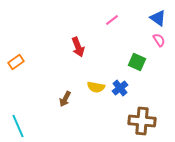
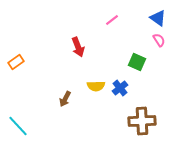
yellow semicircle: moved 1 px up; rotated 12 degrees counterclockwise
brown cross: rotated 8 degrees counterclockwise
cyan line: rotated 20 degrees counterclockwise
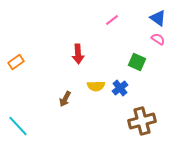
pink semicircle: moved 1 px left, 1 px up; rotated 24 degrees counterclockwise
red arrow: moved 7 px down; rotated 18 degrees clockwise
brown cross: rotated 12 degrees counterclockwise
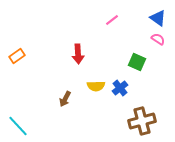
orange rectangle: moved 1 px right, 6 px up
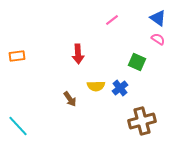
orange rectangle: rotated 28 degrees clockwise
brown arrow: moved 5 px right; rotated 63 degrees counterclockwise
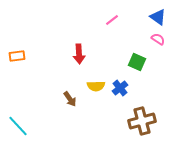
blue triangle: moved 1 px up
red arrow: moved 1 px right
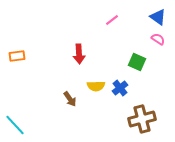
brown cross: moved 2 px up
cyan line: moved 3 px left, 1 px up
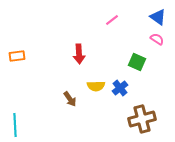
pink semicircle: moved 1 px left
cyan line: rotated 40 degrees clockwise
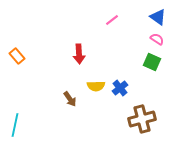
orange rectangle: rotated 56 degrees clockwise
green square: moved 15 px right
cyan line: rotated 15 degrees clockwise
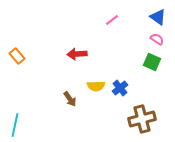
red arrow: moved 2 px left; rotated 90 degrees clockwise
